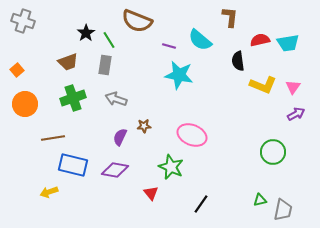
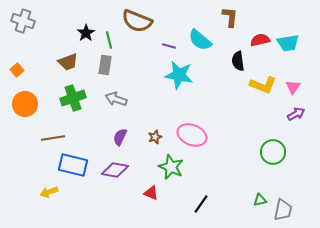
green line: rotated 18 degrees clockwise
brown star: moved 11 px right, 11 px down; rotated 16 degrees counterclockwise
red triangle: rotated 28 degrees counterclockwise
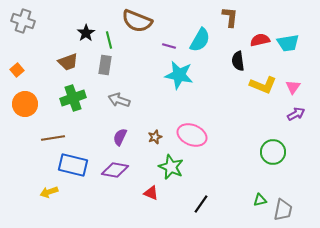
cyan semicircle: rotated 100 degrees counterclockwise
gray arrow: moved 3 px right, 1 px down
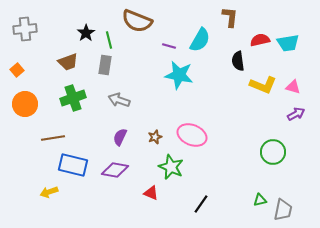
gray cross: moved 2 px right, 8 px down; rotated 25 degrees counterclockwise
pink triangle: rotated 49 degrees counterclockwise
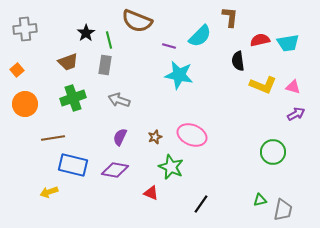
cyan semicircle: moved 4 px up; rotated 15 degrees clockwise
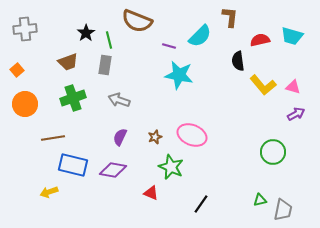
cyan trapezoid: moved 4 px right, 7 px up; rotated 25 degrees clockwise
yellow L-shape: rotated 28 degrees clockwise
purple diamond: moved 2 px left
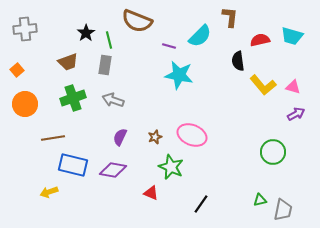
gray arrow: moved 6 px left
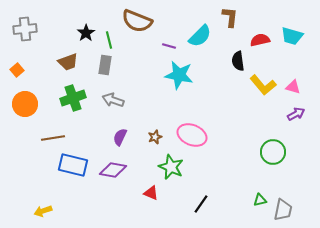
yellow arrow: moved 6 px left, 19 px down
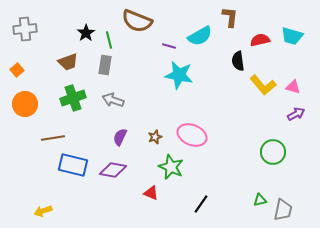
cyan semicircle: rotated 15 degrees clockwise
